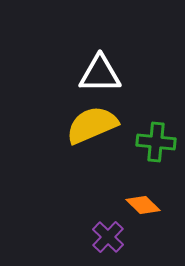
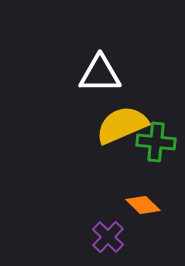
yellow semicircle: moved 30 px right
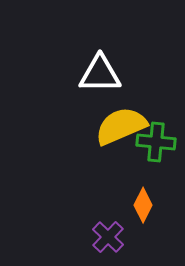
yellow semicircle: moved 1 px left, 1 px down
orange diamond: rotated 72 degrees clockwise
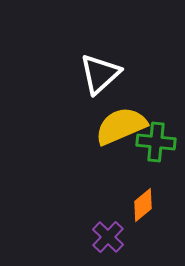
white triangle: rotated 42 degrees counterclockwise
orange diamond: rotated 24 degrees clockwise
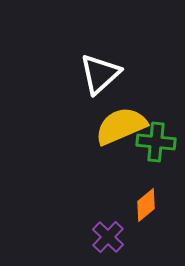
orange diamond: moved 3 px right
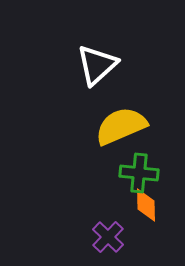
white triangle: moved 3 px left, 9 px up
green cross: moved 17 px left, 31 px down
orange diamond: rotated 52 degrees counterclockwise
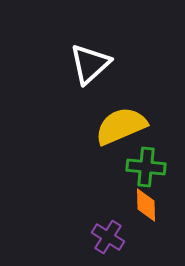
white triangle: moved 7 px left, 1 px up
green cross: moved 7 px right, 6 px up
purple cross: rotated 12 degrees counterclockwise
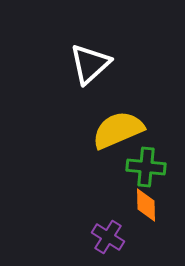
yellow semicircle: moved 3 px left, 4 px down
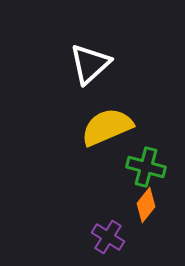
yellow semicircle: moved 11 px left, 3 px up
green cross: rotated 9 degrees clockwise
orange diamond: rotated 40 degrees clockwise
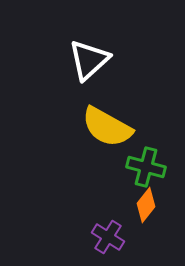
white triangle: moved 1 px left, 4 px up
yellow semicircle: rotated 128 degrees counterclockwise
